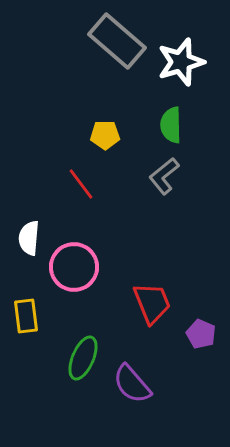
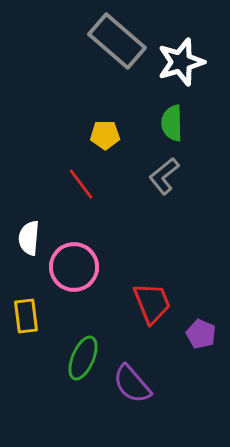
green semicircle: moved 1 px right, 2 px up
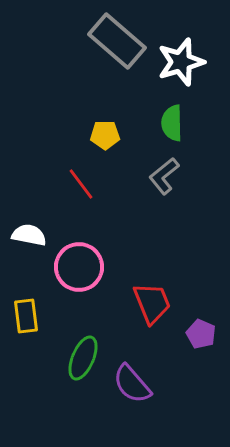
white semicircle: moved 3 px up; rotated 96 degrees clockwise
pink circle: moved 5 px right
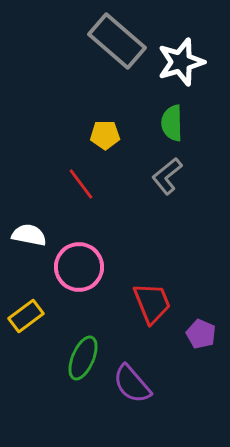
gray L-shape: moved 3 px right
yellow rectangle: rotated 60 degrees clockwise
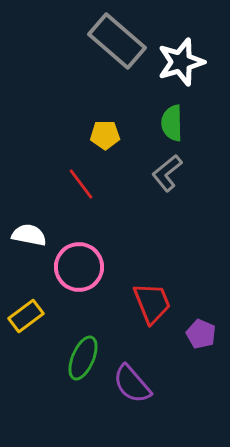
gray L-shape: moved 3 px up
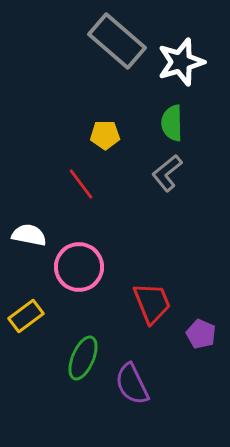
purple semicircle: rotated 15 degrees clockwise
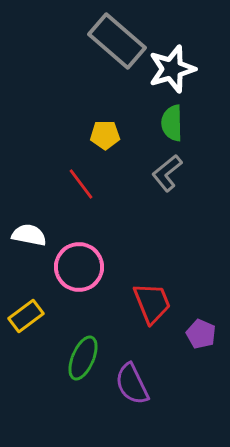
white star: moved 9 px left, 7 px down
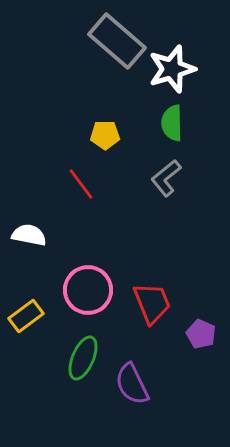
gray L-shape: moved 1 px left, 5 px down
pink circle: moved 9 px right, 23 px down
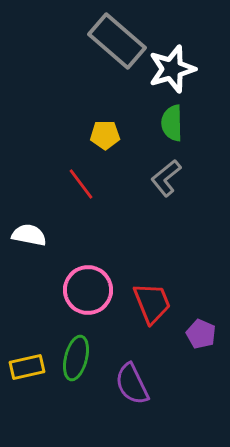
yellow rectangle: moved 1 px right, 51 px down; rotated 24 degrees clockwise
green ellipse: moved 7 px left; rotated 9 degrees counterclockwise
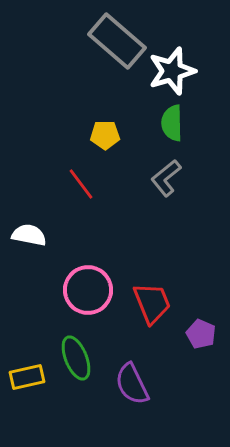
white star: moved 2 px down
green ellipse: rotated 36 degrees counterclockwise
yellow rectangle: moved 10 px down
